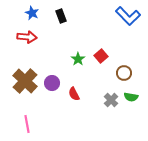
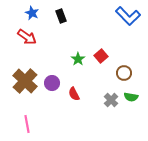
red arrow: rotated 30 degrees clockwise
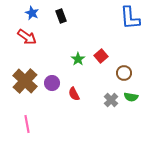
blue L-shape: moved 2 px right, 2 px down; rotated 40 degrees clockwise
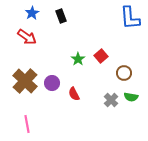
blue star: rotated 16 degrees clockwise
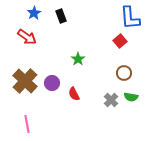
blue star: moved 2 px right
red square: moved 19 px right, 15 px up
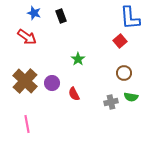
blue star: rotated 24 degrees counterclockwise
gray cross: moved 2 px down; rotated 32 degrees clockwise
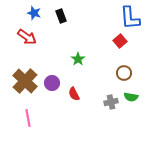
pink line: moved 1 px right, 6 px up
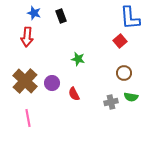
red arrow: rotated 60 degrees clockwise
green star: rotated 24 degrees counterclockwise
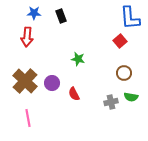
blue star: rotated 16 degrees counterclockwise
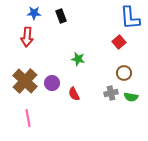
red square: moved 1 px left, 1 px down
gray cross: moved 9 px up
